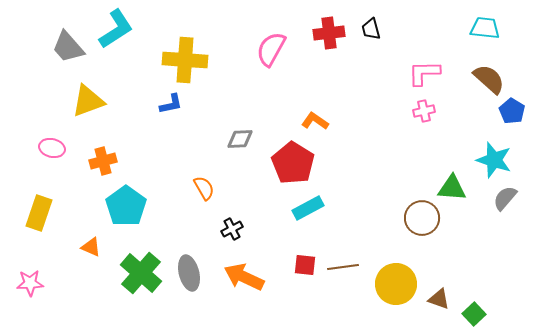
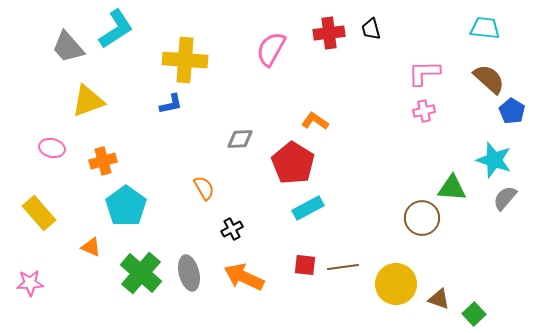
yellow rectangle: rotated 60 degrees counterclockwise
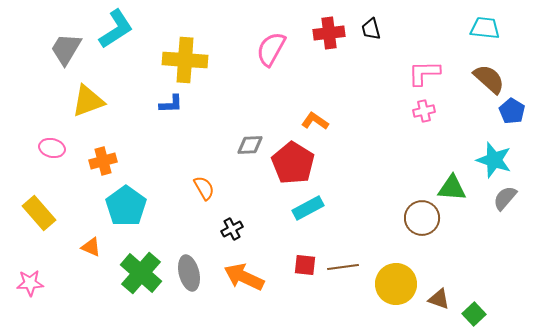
gray trapezoid: moved 2 px left, 2 px down; rotated 72 degrees clockwise
blue L-shape: rotated 10 degrees clockwise
gray diamond: moved 10 px right, 6 px down
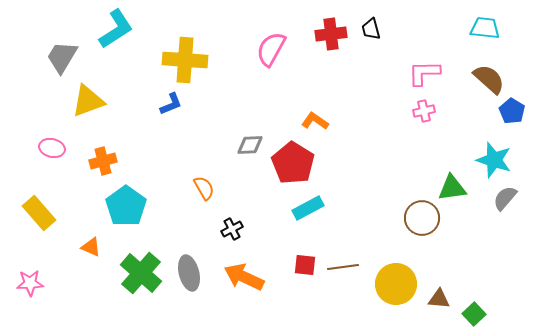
red cross: moved 2 px right, 1 px down
gray trapezoid: moved 4 px left, 8 px down
blue L-shape: rotated 20 degrees counterclockwise
green triangle: rotated 12 degrees counterclockwise
brown triangle: rotated 15 degrees counterclockwise
